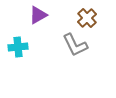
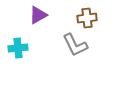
brown cross: rotated 36 degrees clockwise
cyan cross: moved 1 px down
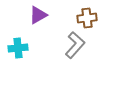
gray L-shape: rotated 112 degrees counterclockwise
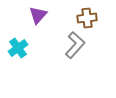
purple triangle: rotated 18 degrees counterclockwise
cyan cross: rotated 30 degrees counterclockwise
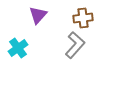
brown cross: moved 4 px left
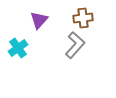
purple triangle: moved 1 px right, 5 px down
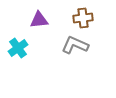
purple triangle: rotated 42 degrees clockwise
gray L-shape: rotated 108 degrees counterclockwise
